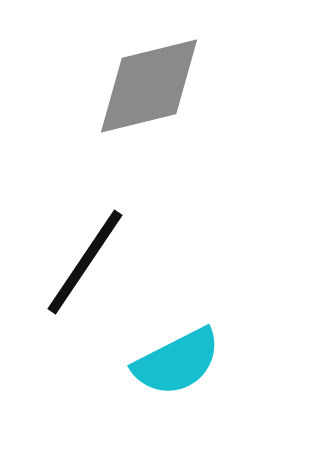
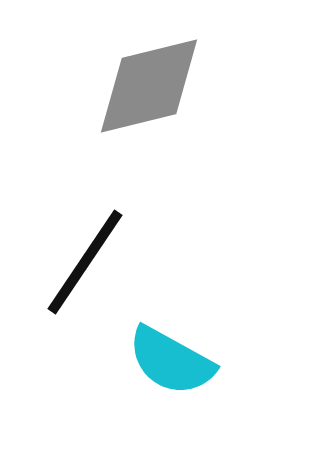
cyan semicircle: moved 6 px left, 1 px up; rotated 56 degrees clockwise
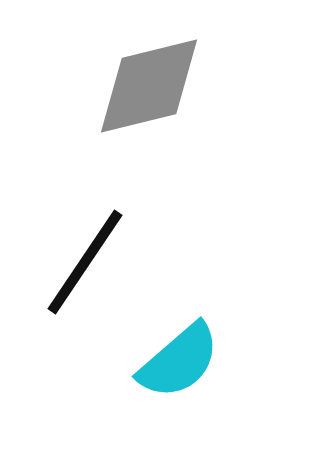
cyan semicircle: moved 8 px right; rotated 70 degrees counterclockwise
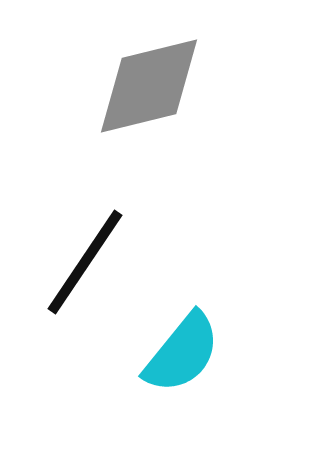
cyan semicircle: moved 3 px right, 8 px up; rotated 10 degrees counterclockwise
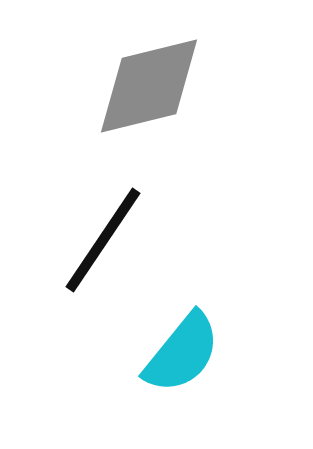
black line: moved 18 px right, 22 px up
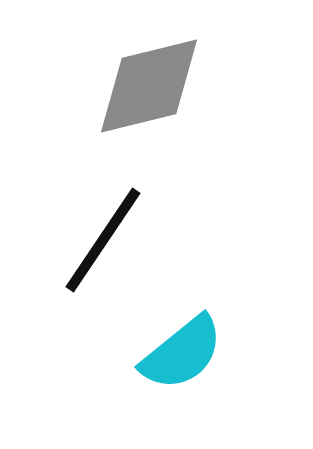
cyan semicircle: rotated 12 degrees clockwise
